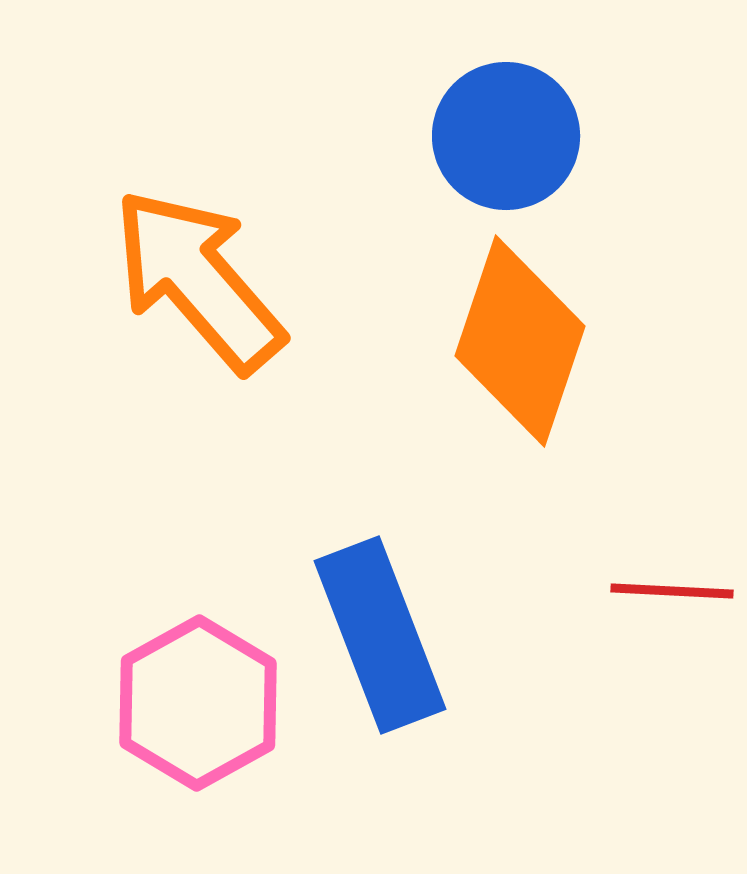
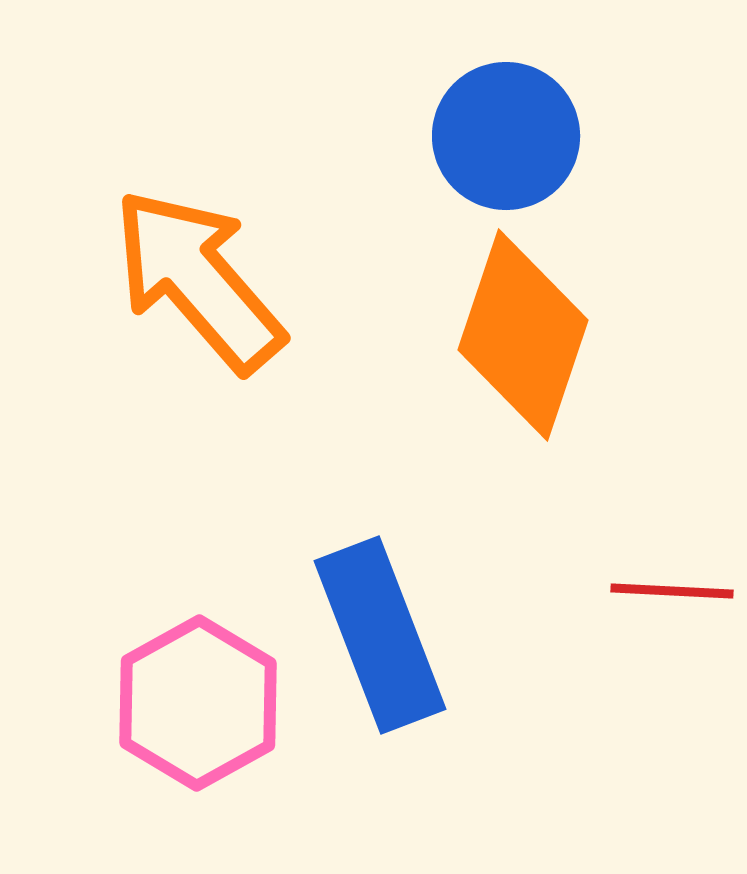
orange diamond: moved 3 px right, 6 px up
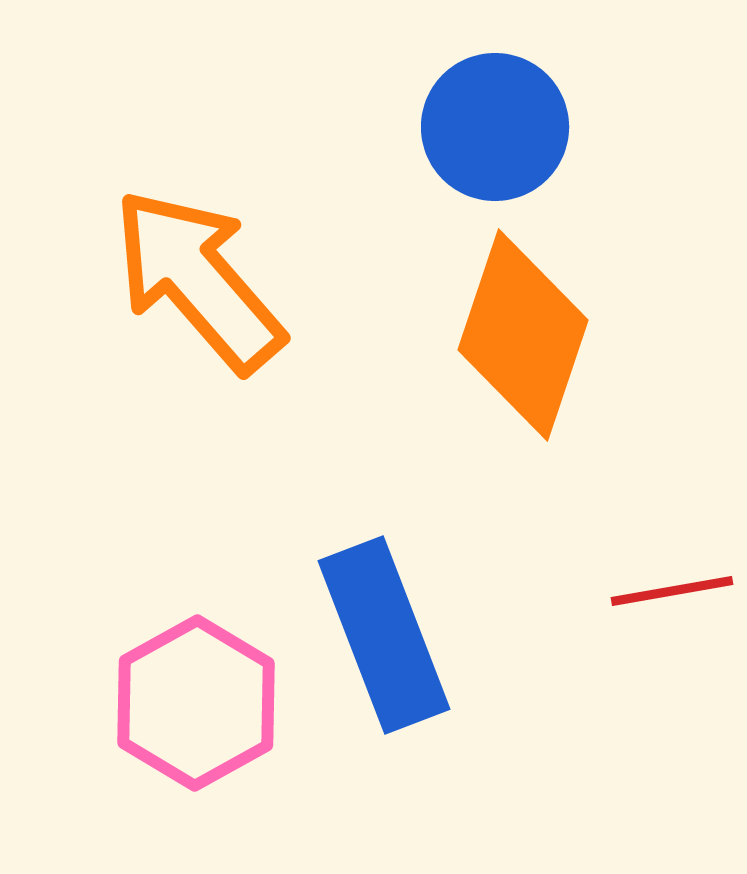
blue circle: moved 11 px left, 9 px up
red line: rotated 13 degrees counterclockwise
blue rectangle: moved 4 px right
pink hexagon: moved 2 px left
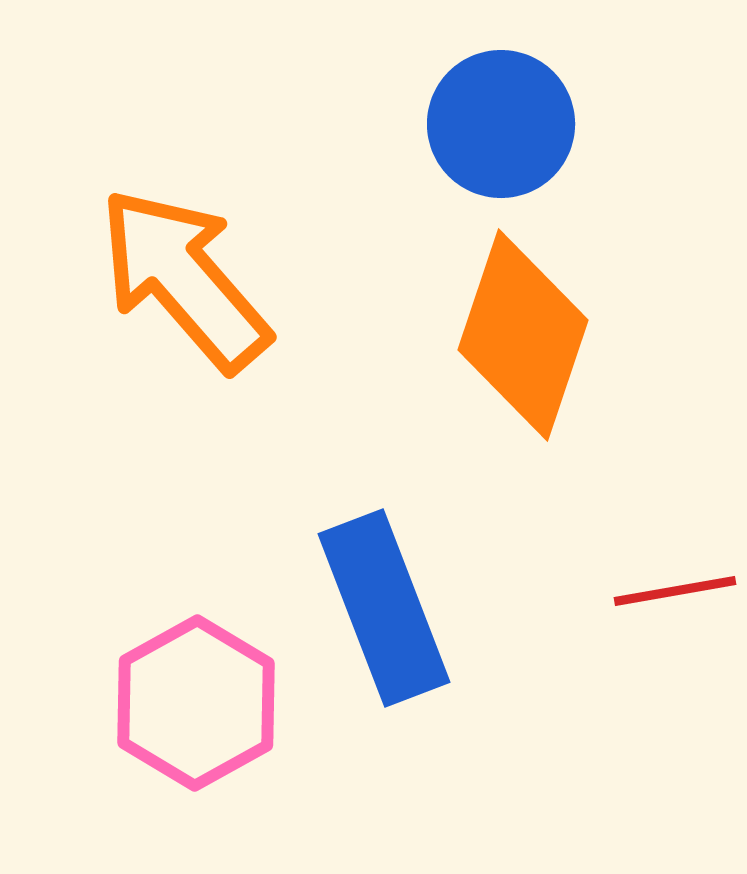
blue circle: moved 6 px right, 3 px up
orange arrow: moved 14 px left, 1 px up
red line: moved 3 px right
blue rectangle: moved 27 px up
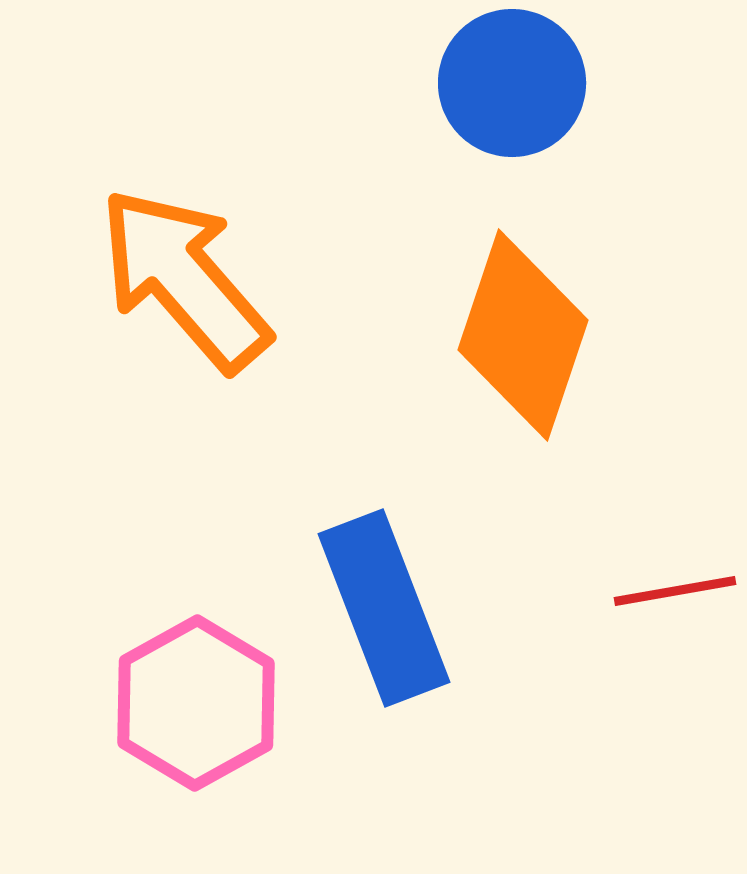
blue circle: moved 11 px right, 41 px up
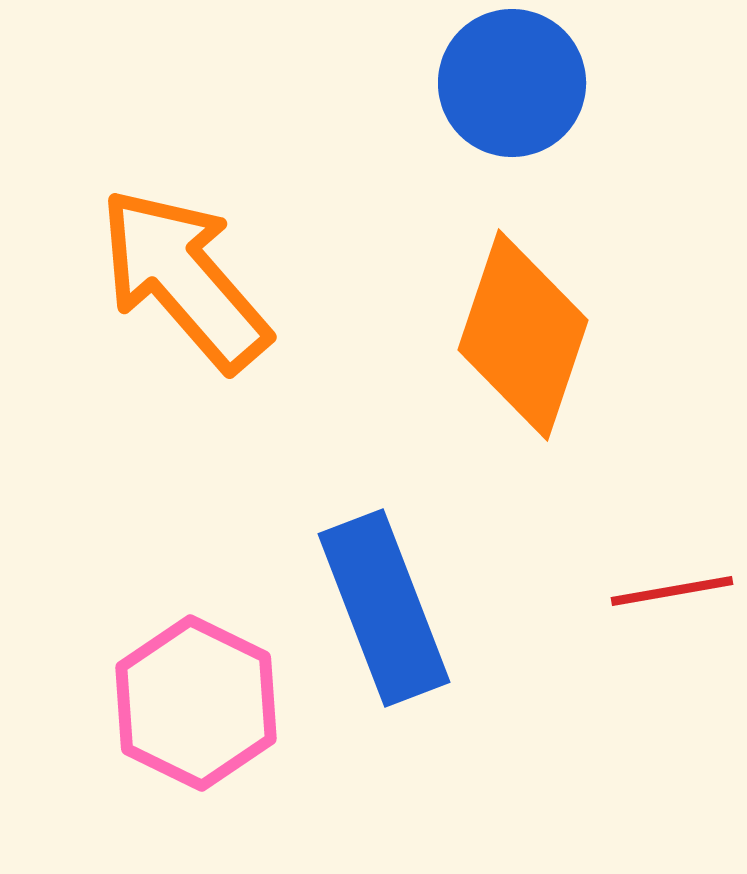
red line: moved 3 px left
pink hexagon: rotated 5 degrees counterclockwise
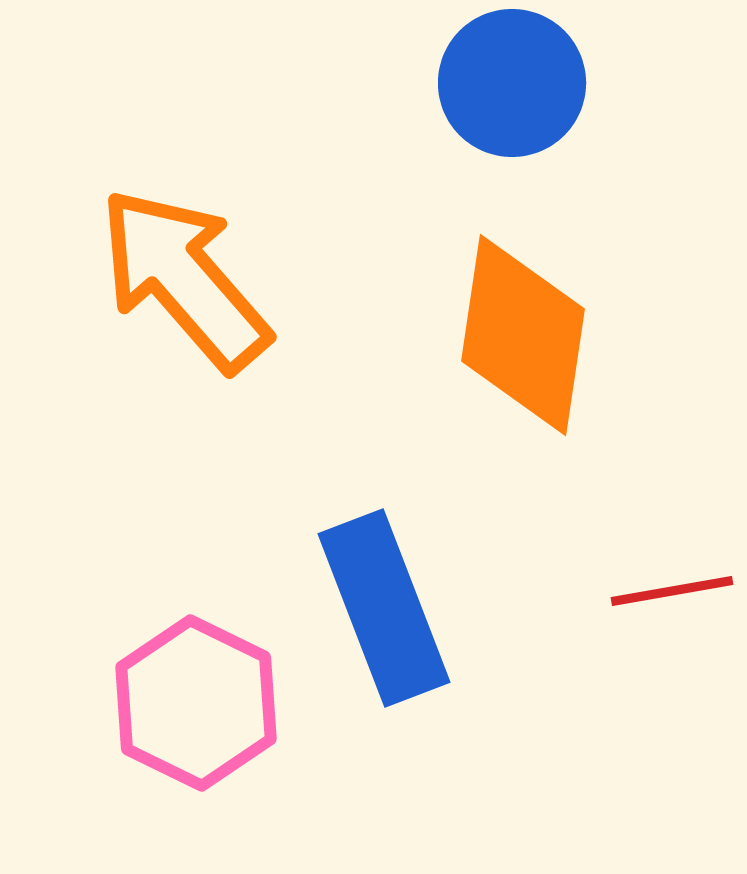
orange diamond: rotated 10 degrees counterclockwise
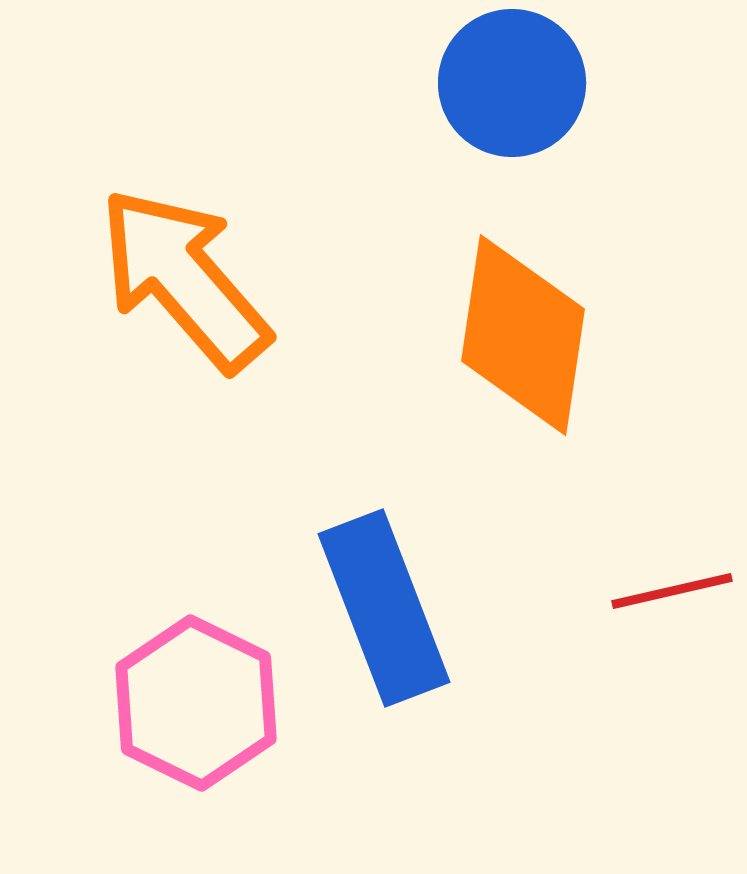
red line: rotated 3 degrees counterclockwise
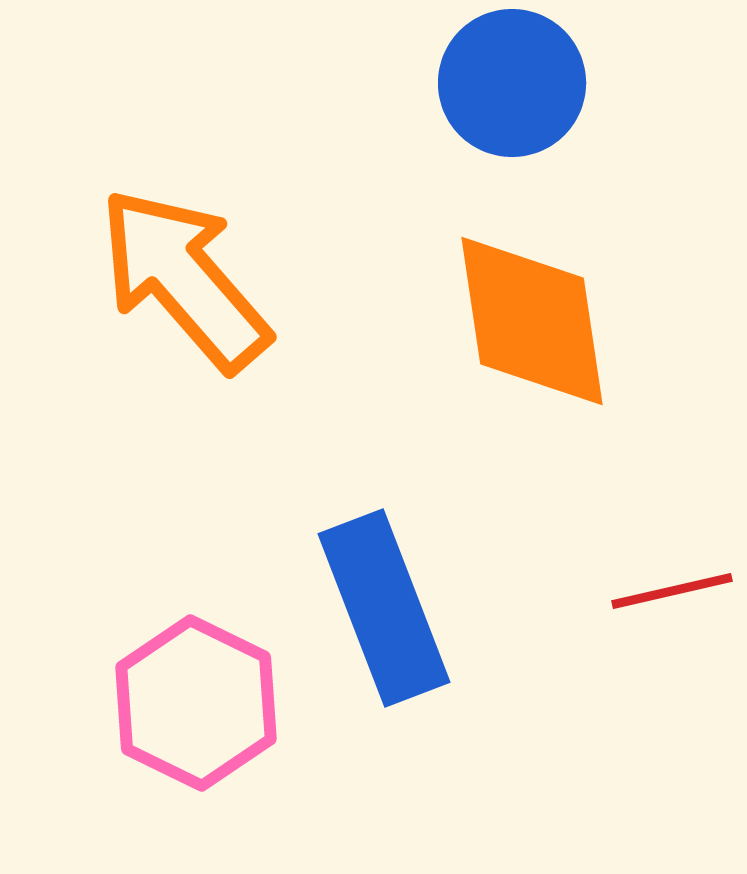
orange diamond: moved 9 px right, 14 px up; rotated 17 degrees counterclockwise
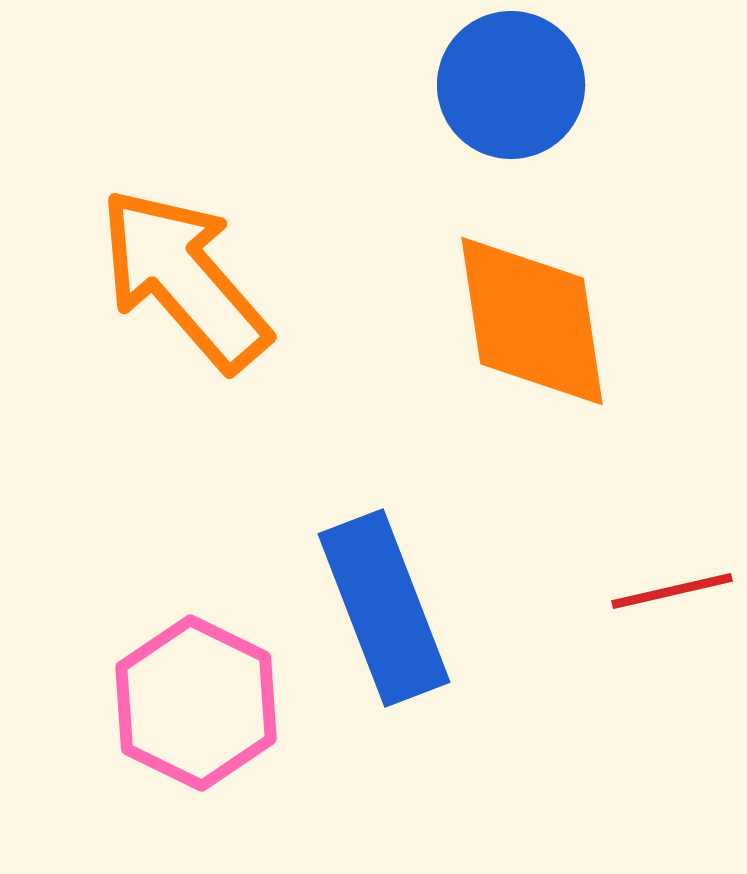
blue circle: moved 1 px left, 2 px down
